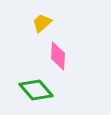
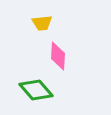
yellow trapezoid: rotated 145 degrees counterclockwise
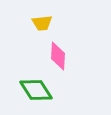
green diamond: rotated 8 degrees clockwise
